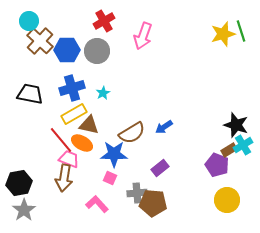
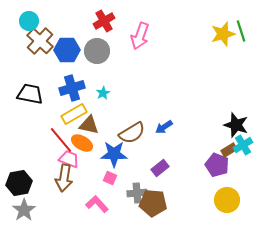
pink arrow: moved 3 px left
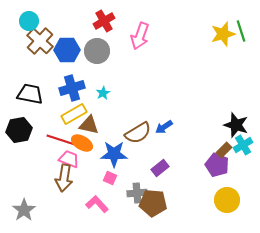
brown semicircle: moved 6 px right
red line: rotated 32 degrees counterclockwise
brown rectangle: moved 5 px left; rotated 14 degrees counterclockwise
black hexagon: moved 53 px up
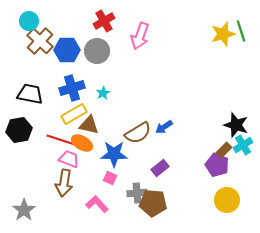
brown arrow: moved 5 px down
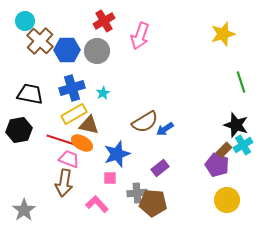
cyan circle: moved 4 px left
green line: moved 51 px down
blue arrow: moved 1 px right, 2 px down
brown semicircle: moved 7 px right, 11 px up
blue star: moved 3 px right; rotated 20 degrees counterclockwise
pink square: rotated 24 degrees counterclockwise
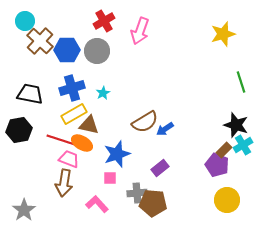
pink arrow: moved 5 px up
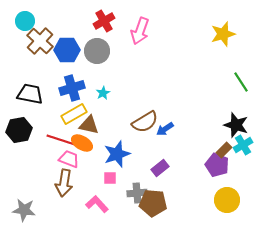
green line: rotated 15 degrees counterclockwise
gray star: rotated 30 degrees counterclockwise
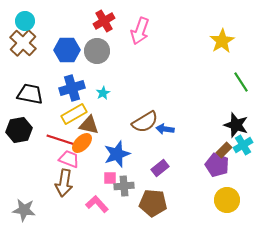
yellow star: moved 1 px left, 7 px down; rotated 15 degrees counterclockwise
brown cross: moved 17 px left, 2 px down
blue arrow: rotated 42 degrees clockwise
orange ellipse: rotated 75 degrees counterclockwise
gray cross: moved 13 px left, 7 px up
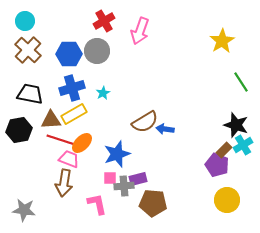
brown cross: moved 5 px right, 7 px down
blue hexagon: moved 2 px right, 4 px down
brown triangle: moved 38 px left, 5 px up; rotated 15 degrees counterclockwise
purple rectangle: moved 22 px left, 11 px down; rotated 24 degrees clockwise
pink L-shape: rotated 30 degrees clockwise
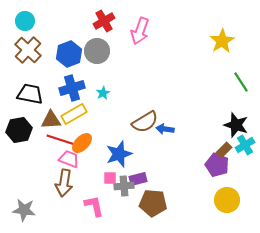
blue hexagon: rotated 20 degrees counterclockwise
cyan cross: moved 2 px right
blue star: moved 2 px right
pink L-shape: moved 3 px left, 2 px down
